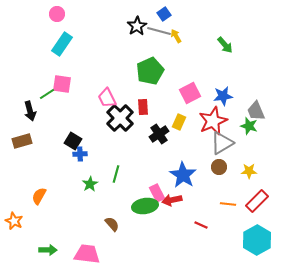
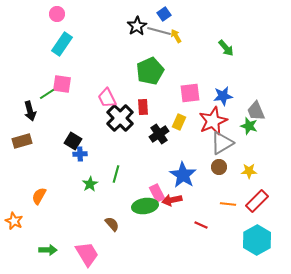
green arrow at (225, 45): moved 1 px right, 3 px down
pink square at (190, 93): rotated 20 degrees clockwise
pink trapezoid at (87, 254): rotated 52 degrees clockwise
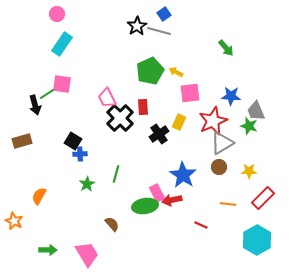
yellow arrow at (176, 36): moved 36 px down; rotated 32 degrees counterclockwise
blue star at (223, 96): moved 8 px right; rotated 12 degrees clockwise
black arrow at (30, 111): moved 5 px right, 6 px up
green star at (90, 184): moved 3 px left
red rectangle at (257, 201): moved 6 px right, 3 px up
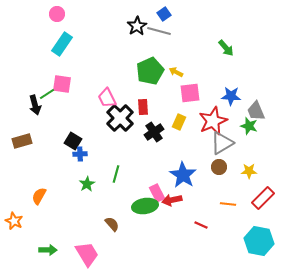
black cross at (159, 134): moved 5 px left, 2 px up
cyan hexagon at (257, 240): moved 2 px right, 1 px down; rotated 20 degrees counterclockwise
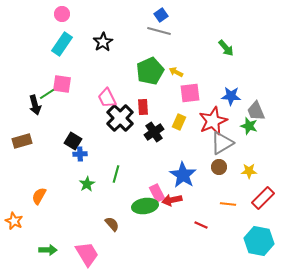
pink circle at (57, 14): moved 5 px right
blue square at (164, 14): moved 3 px left, 1 px down
black star at (137, 26): moved 34 px left, 16 px down
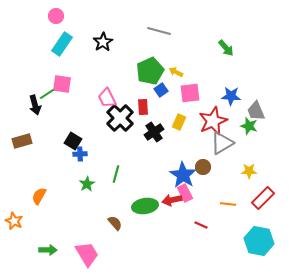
pink circle at (62, 14): moved 6 px left, 2 px down
blue square at (161, 15): moved 75 px down
brown circle at (219, 167): moved 16 px left
pink rectangle at (157, 193): moved 28 px right
brown semicircle at (112, 224): moved 3 px right, 1 px up
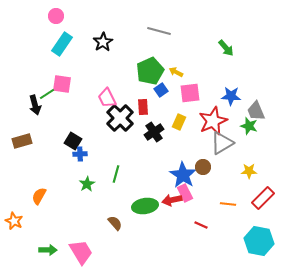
pink trapezoid at (87, 254): moved 6 px left, 2 px up
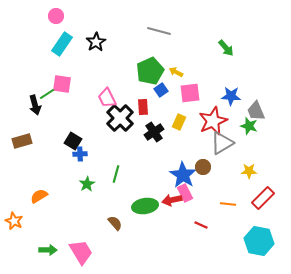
black star at (103, 42): moved 7 px left
orange semicircle at (39, 196): rotated 30 degrees clockwise
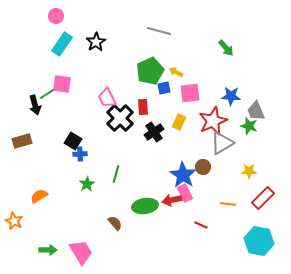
blue square at (161, 90): moved 3 px right, 2 px up; rotated 24 degrees clockwise
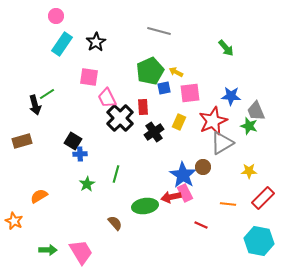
pink square at (62, 84): moved 27 px right, 7 px up
red arrow at (172, 200): moved 1 px left, 3 px up
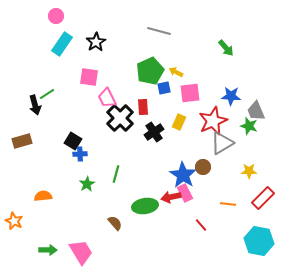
orange semicircle at (39, 196): moved 4 px right; rotated 24 degrees clockwise
red line at (201, 225): rotated 24 degrees clockwise
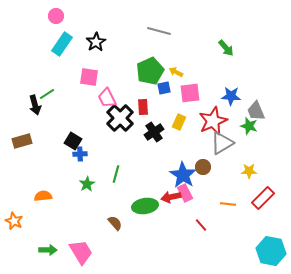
cyan hexagon at (259, 241): moved 12 px right, 10 px down
